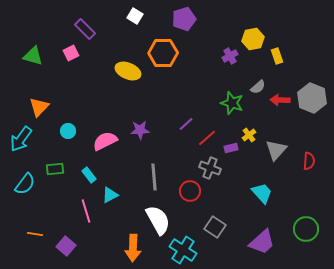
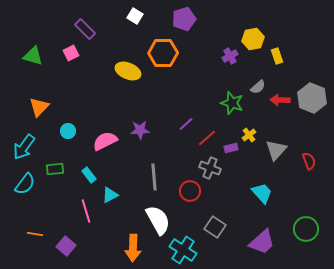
cyan arrow at (21, 139): moved 3 px right, 8 px down
red semicircle at (309, 161): rotated 24 degrees counterclockwise
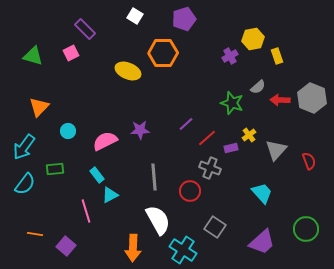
cyan rectangle at (89, 175): moved 8 px right
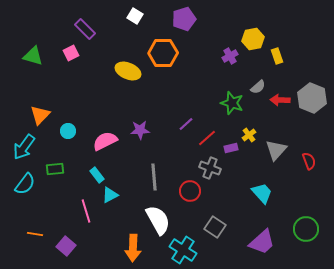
orange triangle at (39, 107): moved 1 px right, 8 px down
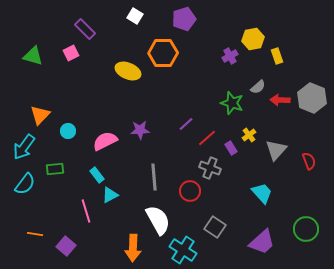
purple rectangle at (231, 148): rotated 72 degrees clockwise
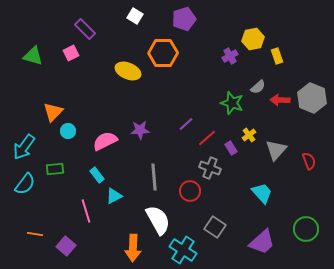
orange triangle at (40, 115): moved 13 px right, 3 px up
cyan triangle at (110, 195): moved 4 px right, 1 px down
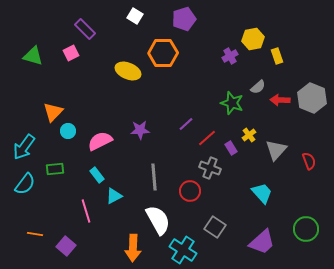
pink semicircle at (105, 141): moved 5 px left
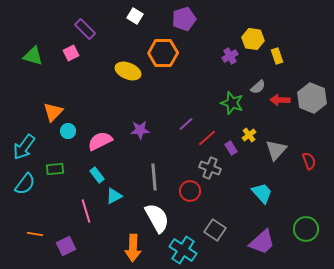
yellow hexagon at (253, 39): rotated 20 degrees clockwise
white semicircle at (158, 220): moved 1 px left, 2 px up
gray square at (215, 227): moved 3 px down
purple square at (66, 246): rotated 24 degrees clockwise
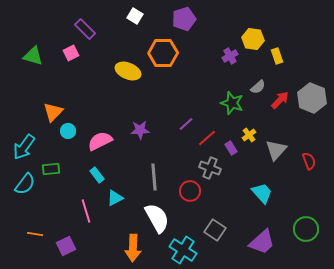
red arrow at (280, 100): rotated 132 degrees clockwise
green rectangle at (55, 169): moved 4 px left
cyan triangle at (114, 196): moved 1 px right, 2 px down
